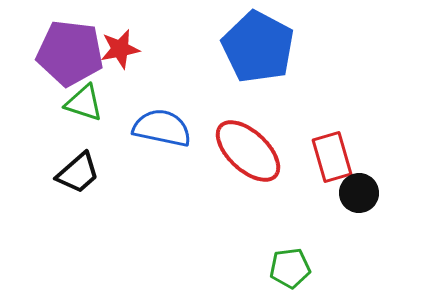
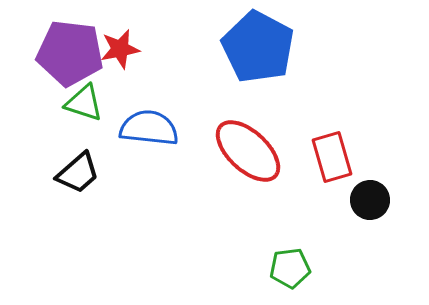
blue semicircle: moved 13 px left; rotated 6 degrees counterclockwise
black circle: moved 11 px right, 7 px down
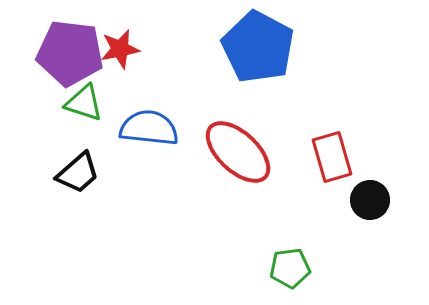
red ellipse: moved 10 px left, 1 px down
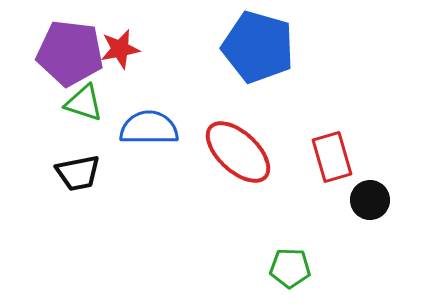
blue pentagon: rotated 12 degrees counterclockwise
blue semicircle: rotated 6 degrees counterclockwise
black trapezoid: rotated 30 degrees clockwise
green pentagon: rotated 9 degrees clockwise
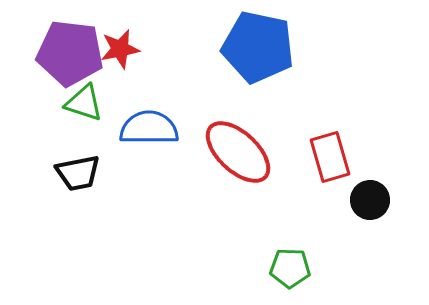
blue pentagon: rotated 4 degrees counterclockwise
red rectangle: moved 2 px left
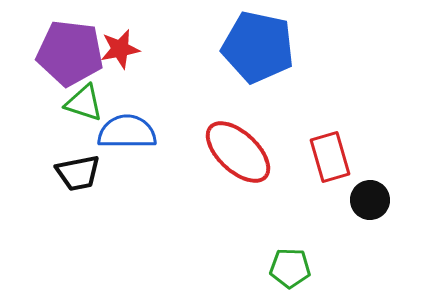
blue semicircle: moved 22 px left, 4 px down
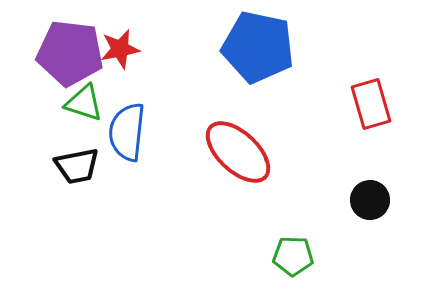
blue semicircle: rotated 84 degrees counterclockwise
red rectangle: moved 41 px right, 53 px up
black trapezoid: moved 1 px left, 7 px up
green pentagon: moved 3 px right, 12 px up
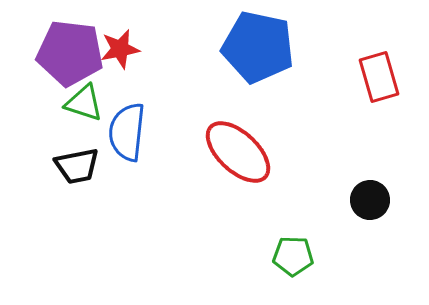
red rectangle: moved 8 px right, 27 px up
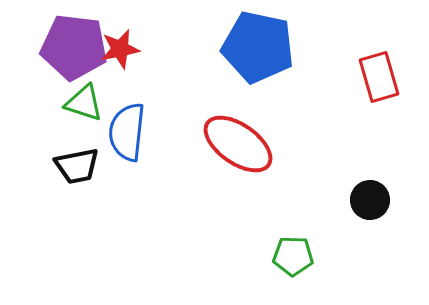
purple pentagon: moved 4 px right, 6 px up
red ellipse: moved 8 px up; rotated 8 degrees counterclockwise
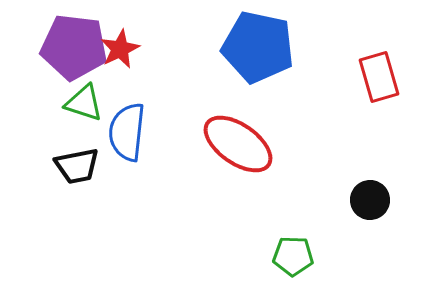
red star: rotated 15 degrees counterclockwise
